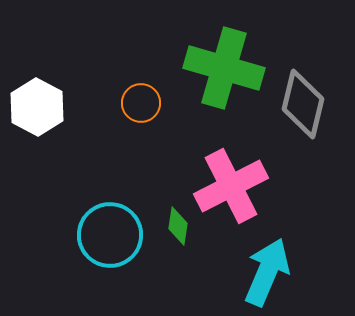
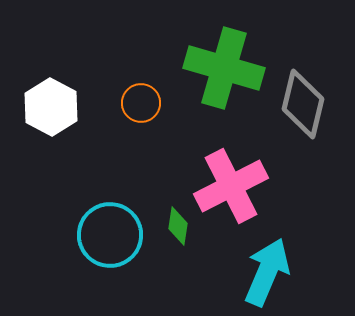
white hexagon: moved 14 px right
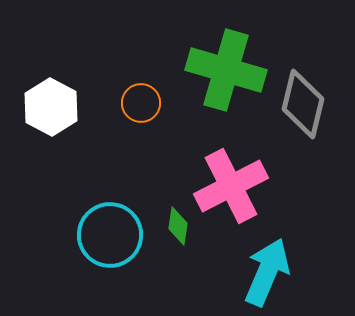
green cross: moved 2 px right, 2 px down
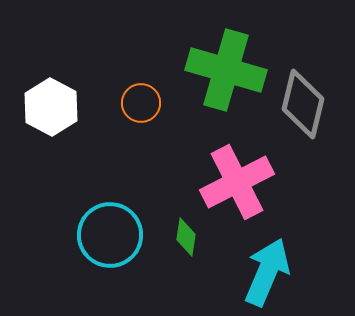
pink cross: moved 6 px right, 4 px up
green diamond: moved 8 px right, 11 px down
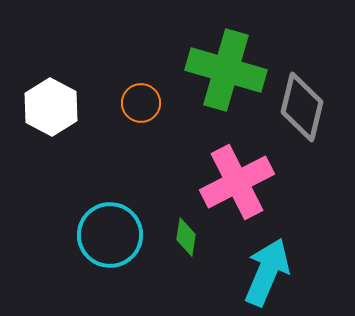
gray diamond: moved 1 px left, 3 px down
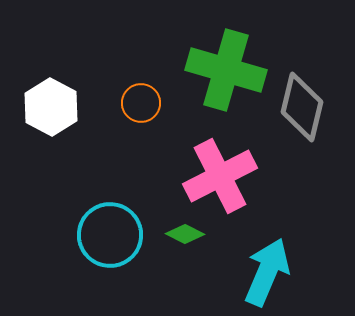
pink cross: moved 17 px left, 6 px up
green diamond: moved 1 px left, 3 px up; rotated 72 degrees counterclockwise
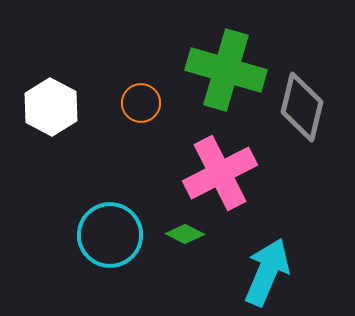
pink cross: moved 3 px up
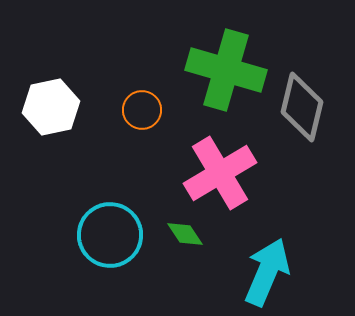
orange circle: moved 1 px right, 7 px down
white hexagon: rotated 20 degrees clockwise
pink cross: rotated 4 degrees counterclockwise
green diamond: rotated 30 degrees clockwise
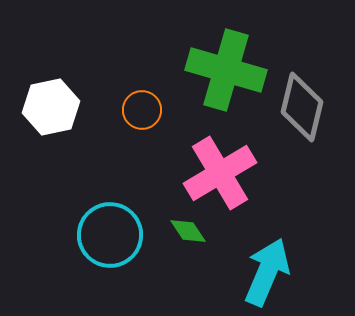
green diamond: moved 3 px right, 3 px up
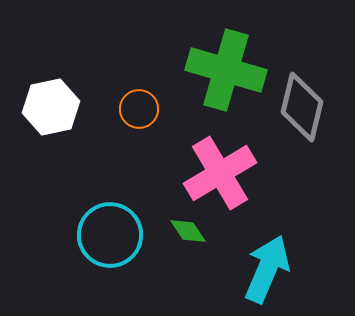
orange circle: moved 3 px left, 1 px up
cyan arrow: moved 3 px up
